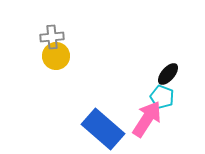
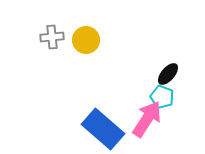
yellow circle: moved 30 px right, 16 px up
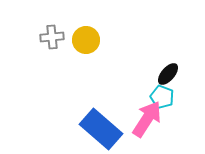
blue rectangle: moved 2 px left
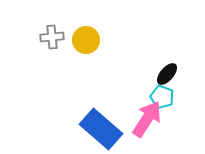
black ellipse: moved 1 px left
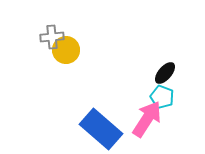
yellow circle: moved 20 px left, 10 px down
black ellipse: moved 2 px left, 1 px up
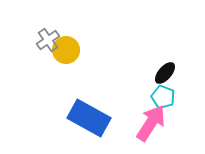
gray cross: moved 4 px left, 3 px down; rotated 30 degrees counterclockwise
cyan pentagon: moved 1 px right
pink arrow: moved 4 px right, 4 px down
blue rectangle: moved 12 px left, 11 px up; rotated 12 degrees counterclockwise
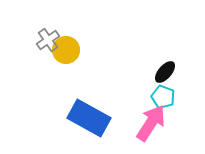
black ellipse: moved 1 px up
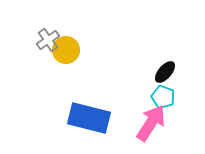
blue rectangle: rotated 15 degrees counterclockwise
